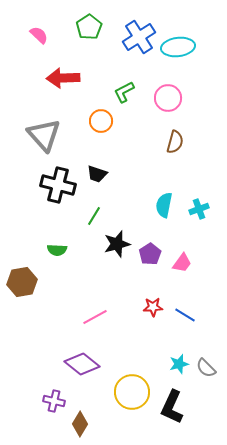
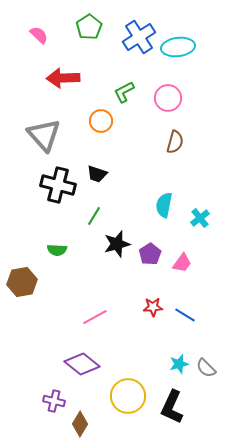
cyan cross: moved 1 px right, 9 px down; rotated 18 degrees counterclockwise
yellow circle: moved 4 px left, 4 px down
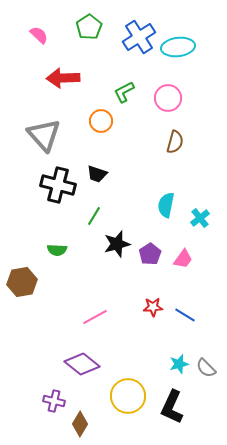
cyan semicircle: moved 2 px right
pink trapezoid: moved 1 px right, 4 px up
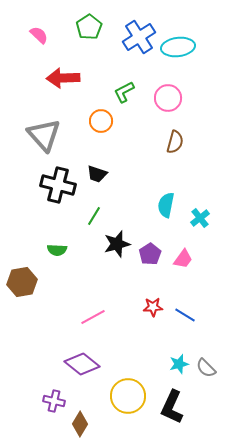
pink line: moved 2 px left
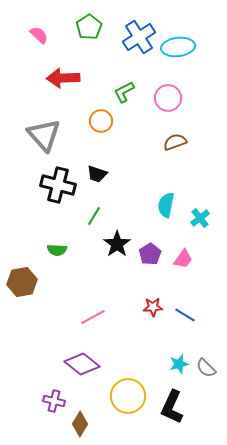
brown semicircle: rotated 125 degrees counterclockwise
black star: rotated 20 degrees counterclockwise
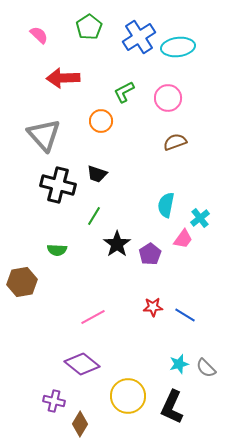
pink trapezoid: moved 20 px up
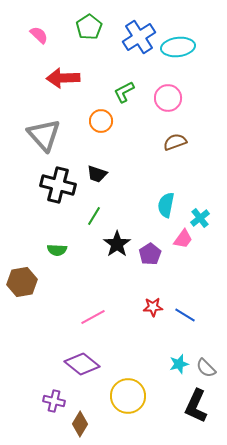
black L-shape: moved 24 px right, 1 px up
